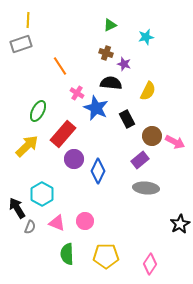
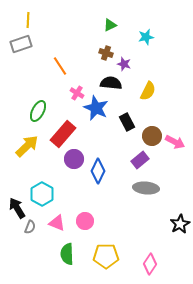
black rectangle: moved 3 px down
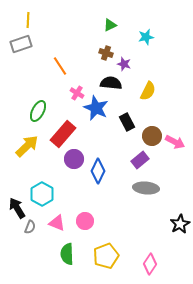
yellow pentagon: rotated 20 degrees counterclockwise
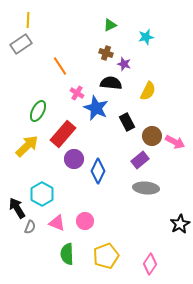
gray rectangle: rotated 15 degrees counterclockwise
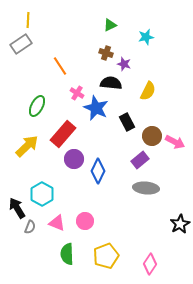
green ellipse: moved 1 px left, 5 px up
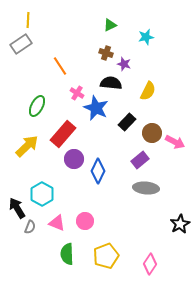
black rectangle: rotated 72 degrees clockwise
brown circle: moved 3 px up
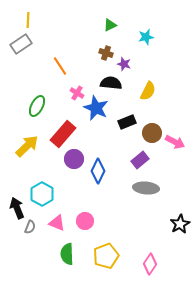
black rectangle: rotated 24 degrees clockwise
black arrow: rotated 10 degrees clockwise
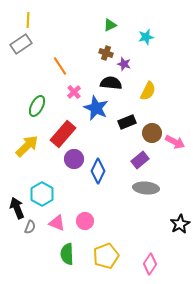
pink cross: moved 3 px left, 1 px up; rotated 16 degrees clockwise
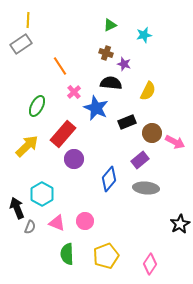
cyan star: moved 2 px left, 2 px up
blue diamond: moved 11 px right, 8 px down; rotated 15 degrees clockwise
